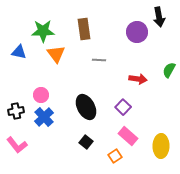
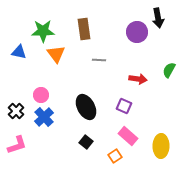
black arrow: moved 1 px left, 1 px down
purple square: moved 1 px right, 1 px up; rotated 21 degrees counterclockwise
black cross: rotated 35 degrees counterclockwise
pink L-shape: rotated 70 degrees counterclockwise
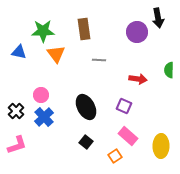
green semicircle: rotated 28 degrees counterclockwise
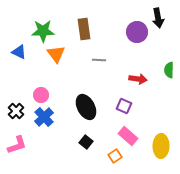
blue triangle: rotated 14 degrees clockwise
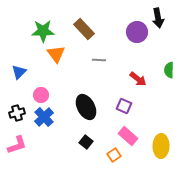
brown rectangle: rotated 35 degrees counterclockwise
blue triangle: moved 20 px down; rotated 49 degrees clockwise
red arrow: rotated 30 degrees clockwise
black cross: moved 1 px right, 2 px down; rotated 28 degrees clockwise
orange square: moved 1 px left, 1 px up
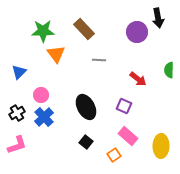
black cross: rotated 14 degrees counterclockwise
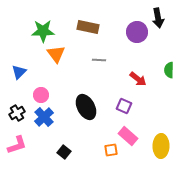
brown rectangle: moved 4 px right, 2 px up; rotated 35 degrees counterclockwise
black square: moved 22 px left, 10 px down
orange square: moved 3 px left, 5 px up; rotated 24 degrees clockwise
